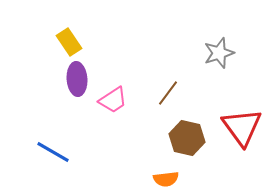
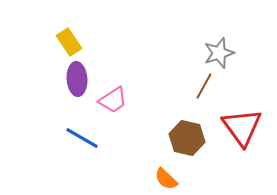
brown line: moved 36 px right, 7 px up; rotated 8 degrees counterclockwise
blue line: moved 29 px right, 14 px up
orange semicircle: rotated 50 degrees clockwise
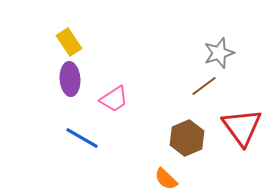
purple ellipse: moved 7 px left
brown line: rotated 24 degrees clockwise
pink trapezoid: moved 1 px right, 1 px up
brown hexagon: rotated 24 degrees clockwise
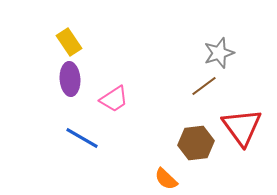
brown hexagon: moved 9 px right, 5 px down; rotated 16 degrees clockwise
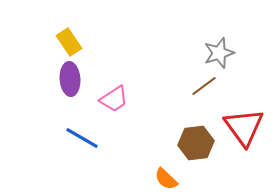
red triangle: moved 2 px right
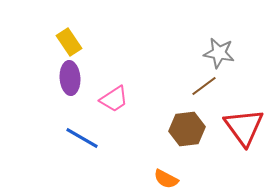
gray star: rotated 28 degrees clockwise
purple ellipse: moved 1 px up
brown hexagon: moved 9 px left, 14 px up
orange semicircle: rotated 15 degrees counterclockwise
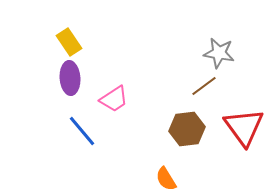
blue line: moved 7 px up; rotated 20 degrees clockwise
orange semicircle: rotated 30 degrees clockwise
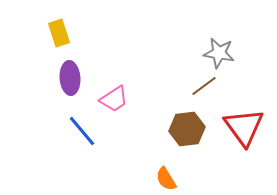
yellow rectangle: moved 10 px left, 9 px up; rotated 16 degrees clockwise
